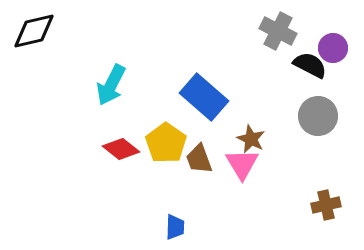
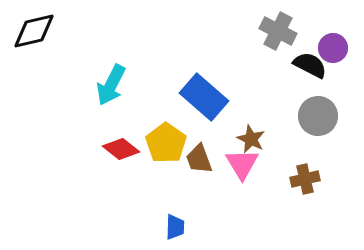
brown cross: moved 21 px left, 26 px up
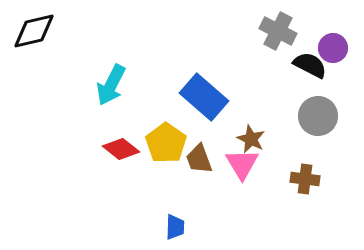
brown cross: rotated 20 degrees clockwise
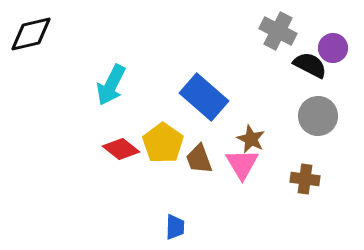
black diamond: moved 3 px left, 3 px down
yellow pentagon: moved 3 px left
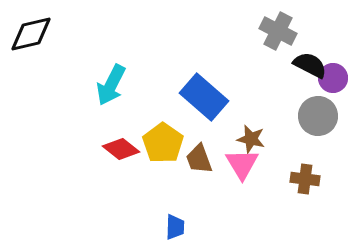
purple circle: moved 30 px down
brown star: rotated 12 degrees counterclockwise
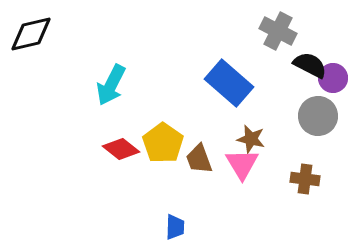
blue rectangle: moved 25 px right, 14 px up
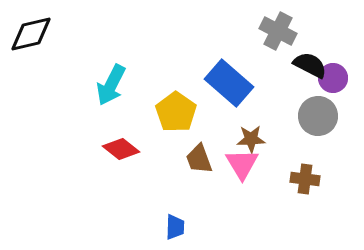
brown star: rotated 16 degrees counterclockwise
yellow pentagon: moved 13 px right, 31 px up
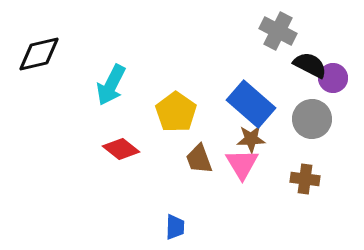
black diamond: moved 8 px right, 20 px down
blue rectangle: moved 22 px right, 21 px down
gray circle: moved 6 px left, 3 px down
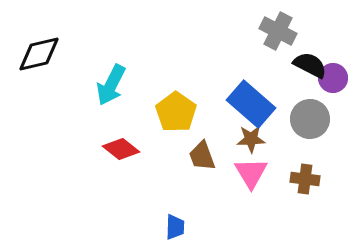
gray circle: moved 2 px left
brown trapezoid: moved 3 px right, 3 px up
pink triangle: moved 9 px right, 9 px down
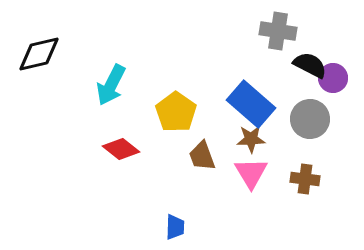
gray cross: rotated 18 degrees counterclockwise
